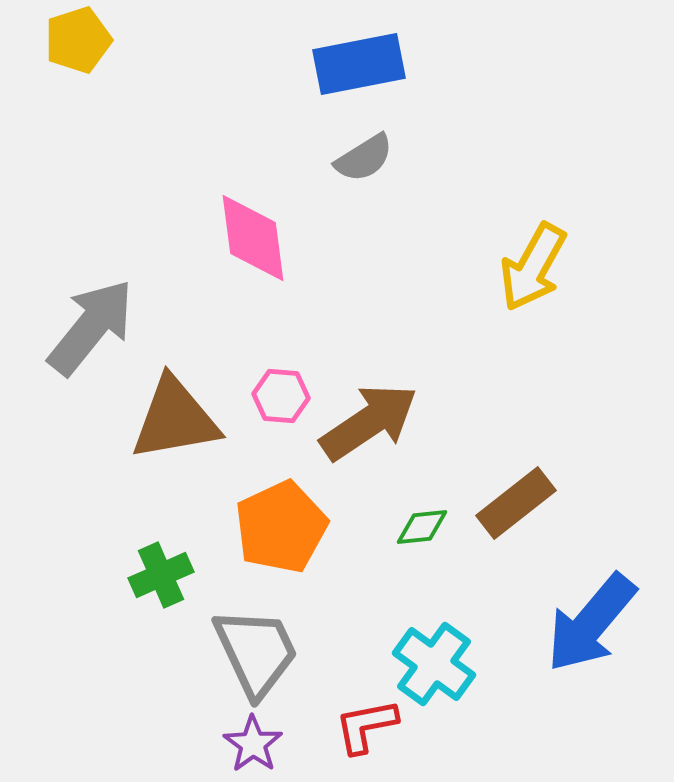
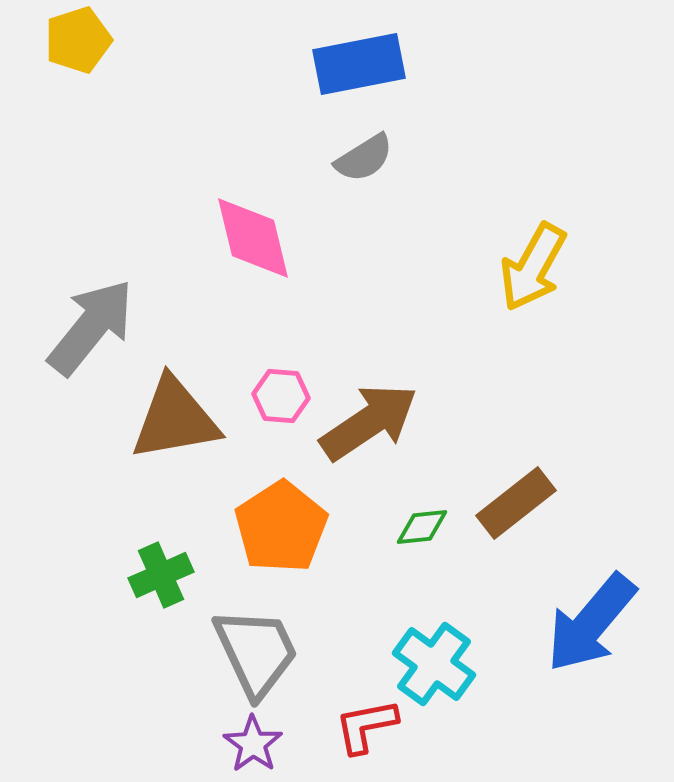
pink diamond: rotated 6 degrees counterclockwise
orange pentagon: rotated 8 degrees counterclockwise
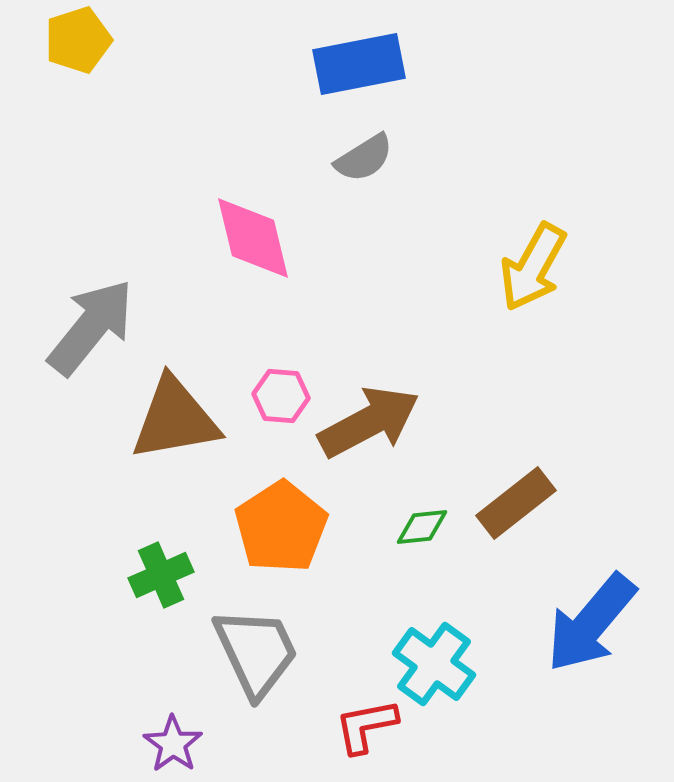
brown arrow: rotated 6 degrees clockwise
purple star: moved 80 px left
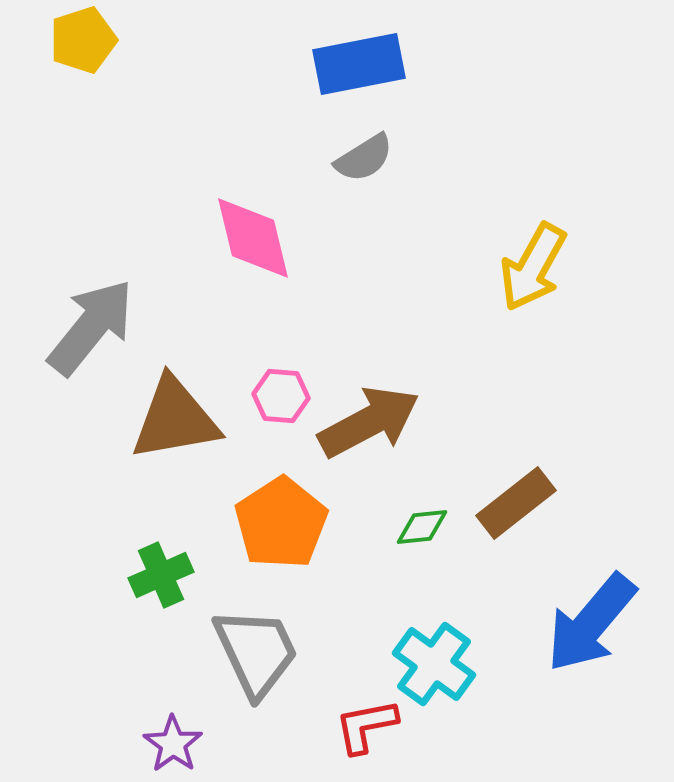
yellow pentagon: moved 5 px right
orange pentagon: moved 4 px up
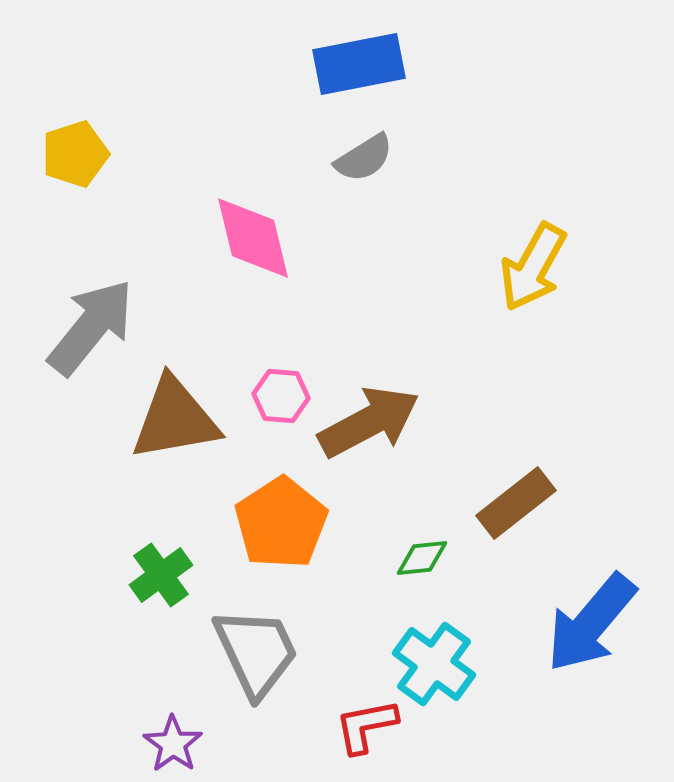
yellow pentagon: moved 8 px left, 114 px down
green diamond: moved 31 px down
green cross: rotated 12 degrees counterclockwise
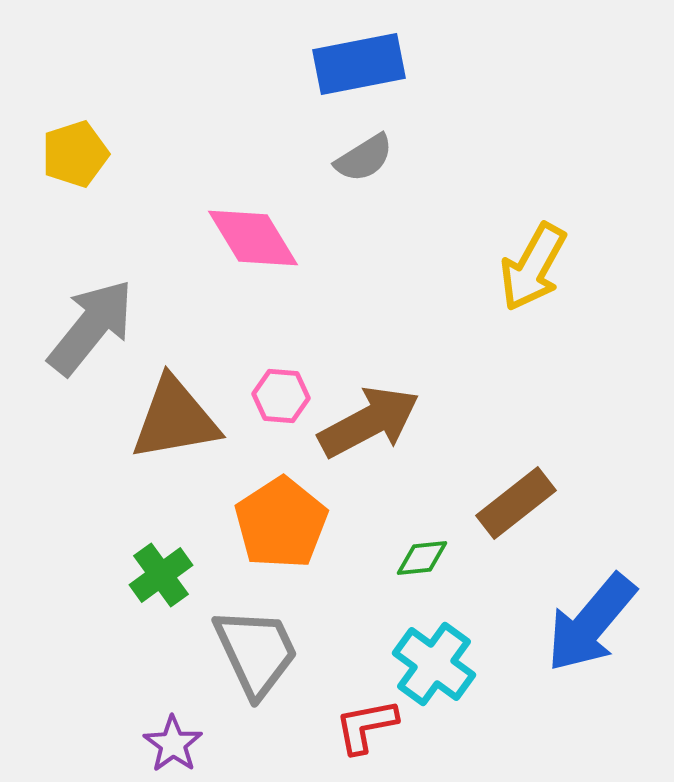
pink diamond: rotated 18 degrees counterclockwise
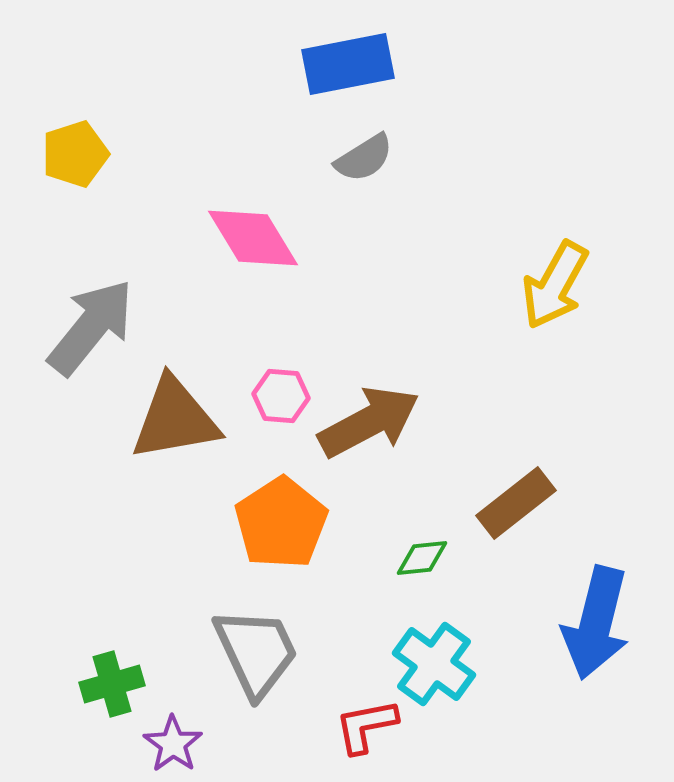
blue rectangle: moved 11 px left
yellow arrow: moved 22 px right, 18 px down
green cross: moved 49 px left, 109 px down; rotated 20 degrees clockwise
blue arrow: moved 5 px right; rotated 26 degrees counterclockwise
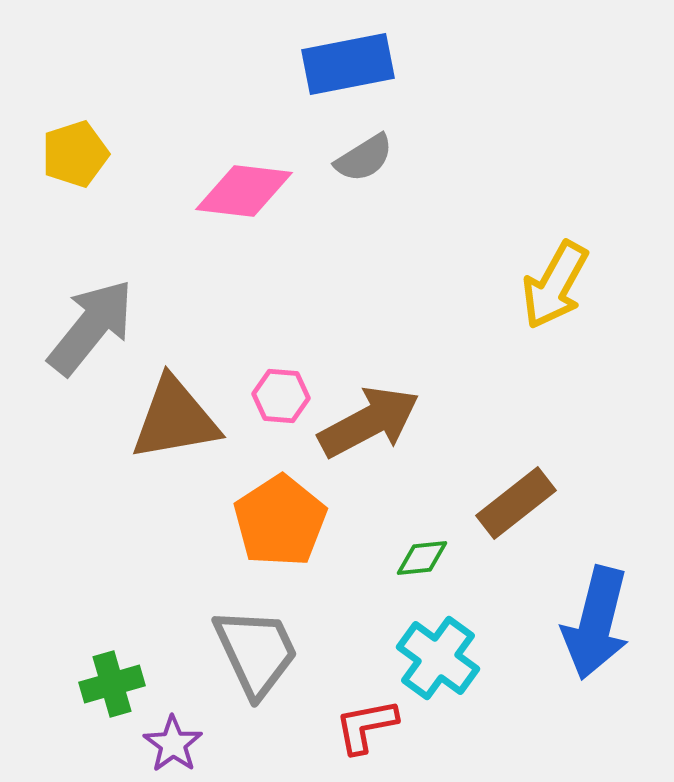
pink diamond: moved 9 px left, 47 px up; rotated 52 degrees counterclockwise
orange pentagon: moved 1 px left, 2 px up
cyan cross: moved 4 px right, 6 px up
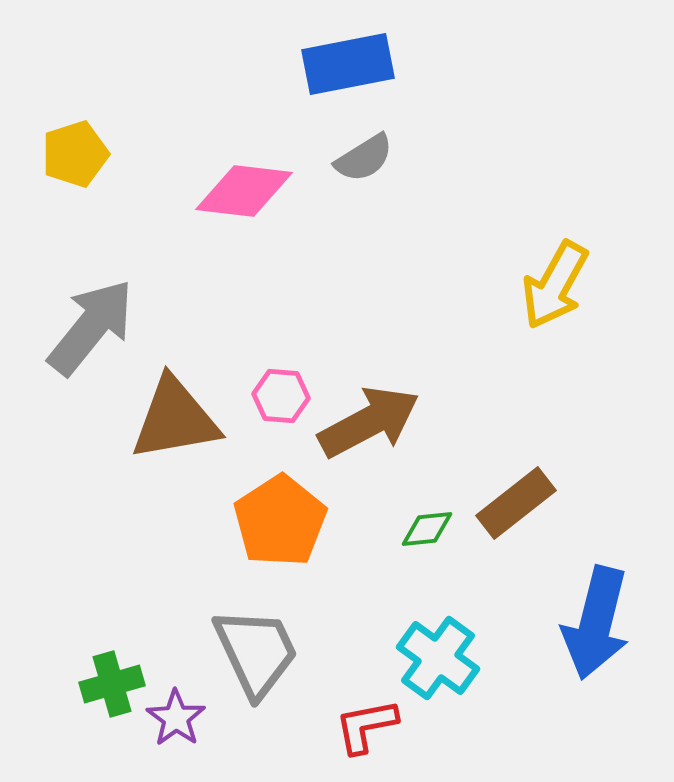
green diamond: moved 5 px right, 29 px up
purple star: moved 3 px right, 26 px up
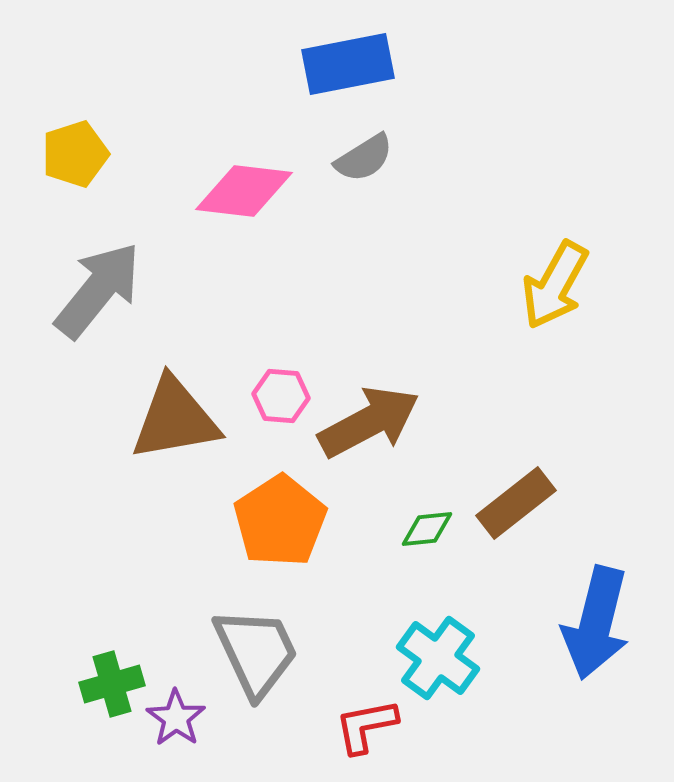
gray arrow: moved 7 px right, 37 px up
